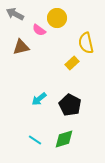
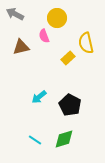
pink semicircle: moved 5 px right, 6 px down; rotated 32 degrees clockwise
yellow rectangle: moved 4 px left, 5 px up
cyan arrow: moved 2 px up
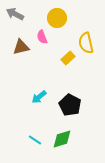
pink semicircle: moved 2 px left, 1 px down
green diamond: moved 2 px left
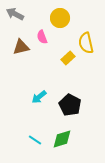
yellow circle: moved 3 px right
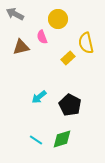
yellow circle: moved 2 px left, 1 px down
cyan line: moved 1 px right
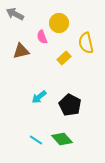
yellow circle: moved 1 px right, 4 px down
brown triangle: moved 4 px down
yellow rectangle: moved 4 px left
green diamond: rotated 65 degrees clockwise
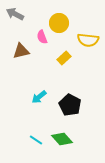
yellow semicircle: moved 2 px right, 3 px up; rotated 70 degrees counterclockwise
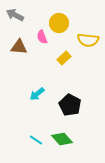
gray arrow: moved 1 px down
brown triangle: moved 2 px left, 4 px up; rotated 18 degrees clockwise
cyan arrow: moved 2 px left, 3 px up
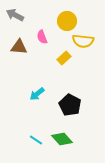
yellow circle: moved 8 px right, 2 px up
yellow semicircle: moved 5 px left, 1 px down
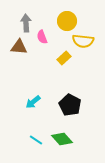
gray arrow: moved 11 px right, 8 px down; rotated 60 degrees clockwise
cyan arrow: moved 4 px left, 8 px down
